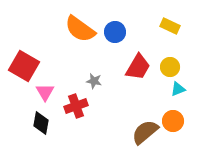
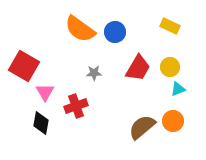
red trapezoid: moved 1 px down
gray star: moved 8 px up; rotated 14 degrees counterclockwise
brown semicircle: moved 3 px left, 5 px up
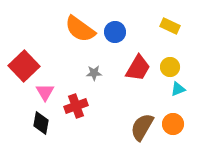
red square: rotated 16 degrees clockwise
orange circle: moved 3 px down
brown semicircle: rotated 20 degrees counterclockwise
